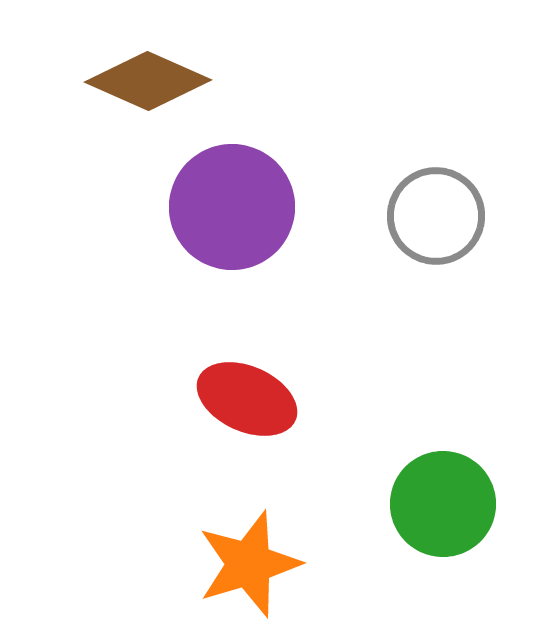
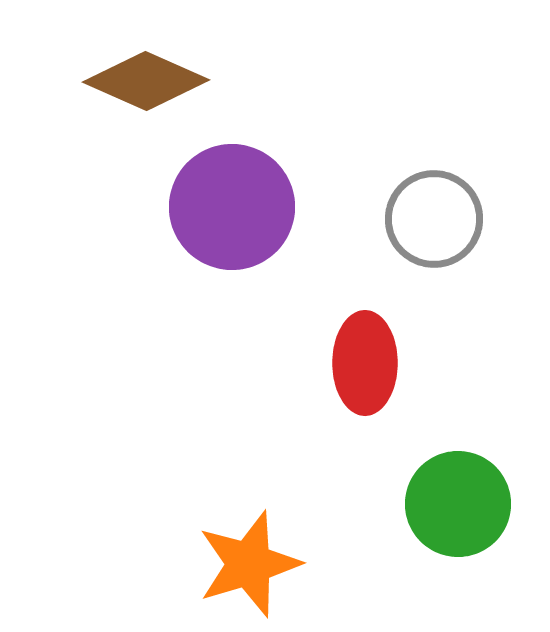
brown diamond: moved 2 px left
gray circle: moved 2 px left, 3 px down
red ellipse: moved 118 px right, 36 px up; rotated 66 degrees clockwise
green circle: moved 15 px right
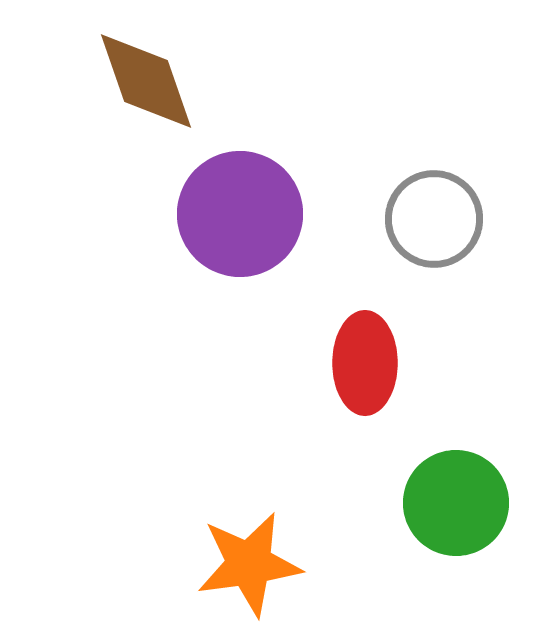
brown diamond: rotated 47 degrees clockwise
purple circle: moved 8 px right, 7 px down
green circle: moved 2 px left, 1 px up
orange star: rotated 9 degrees clockwise
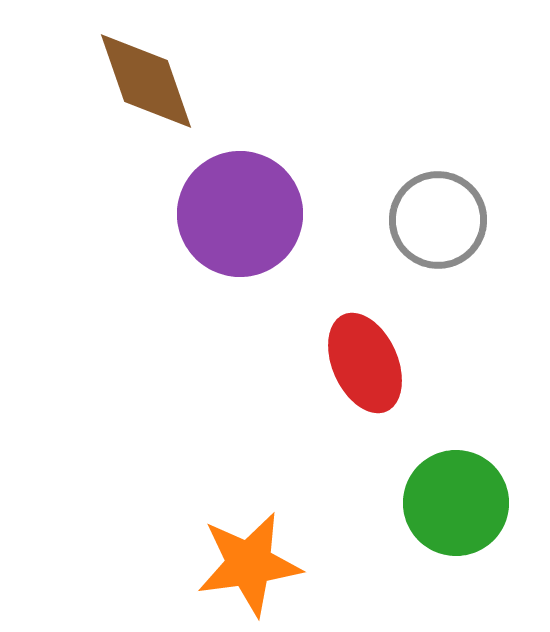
gray circle: moved 4 px right, 1 px down
red ellipse: rotated 24 degrees counterclockwise
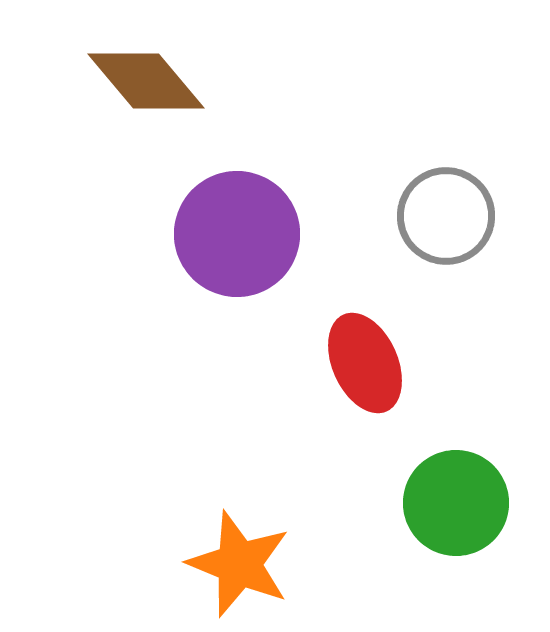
brown diamond: rotated 21 degrees counterclockwise
purple circle: moved 3 px left, 20 px down
gray circle: moved 8 px right, 4 px up
orange star: moved 10 px left; rotated 30 degrees clockwise
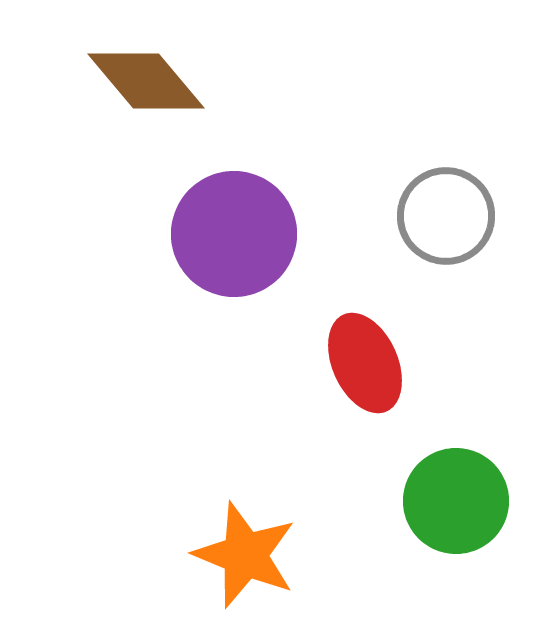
purple circle: moved 3 px left
green circle: moved 2 px up
orange star: moved 6 px right, 9 px up
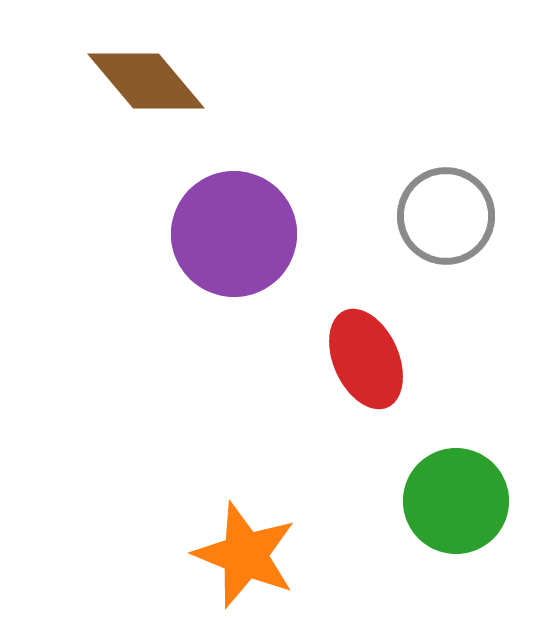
red ellipse: moved 1 px right, 4 px up
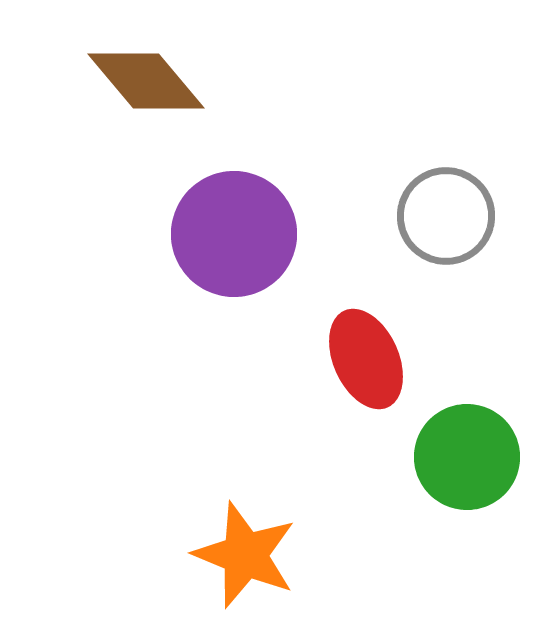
green circle: moved 11 px right, 44 px up
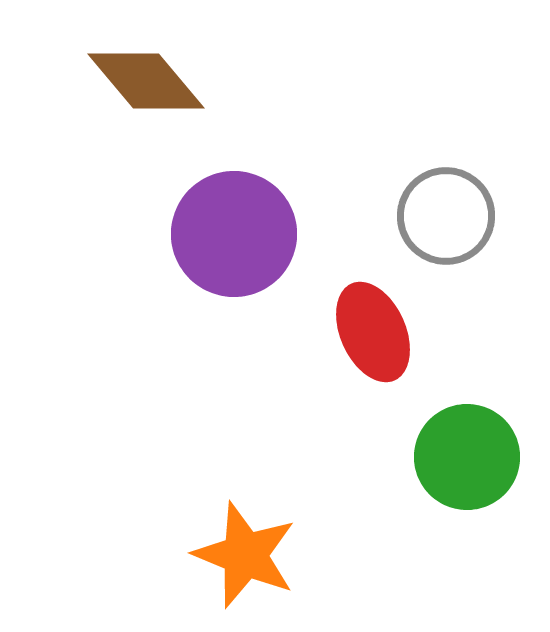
red ellipse: moved 7 px right, 27 px up
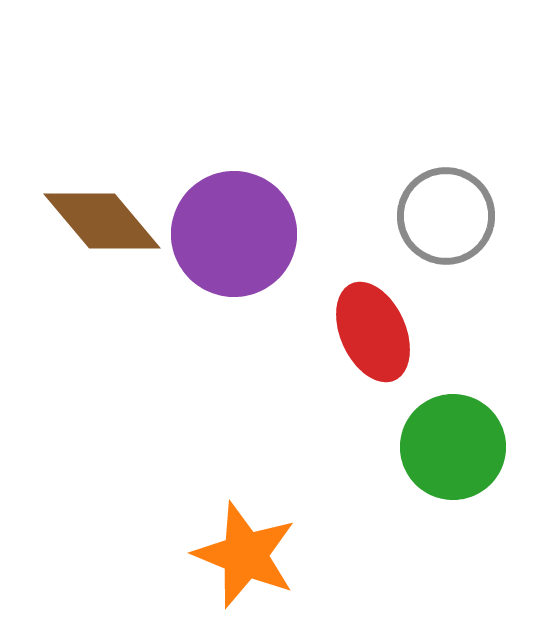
brown diamond: moved 44 px left, 140 px down
green circle: moved 14 px left, 10 px up
